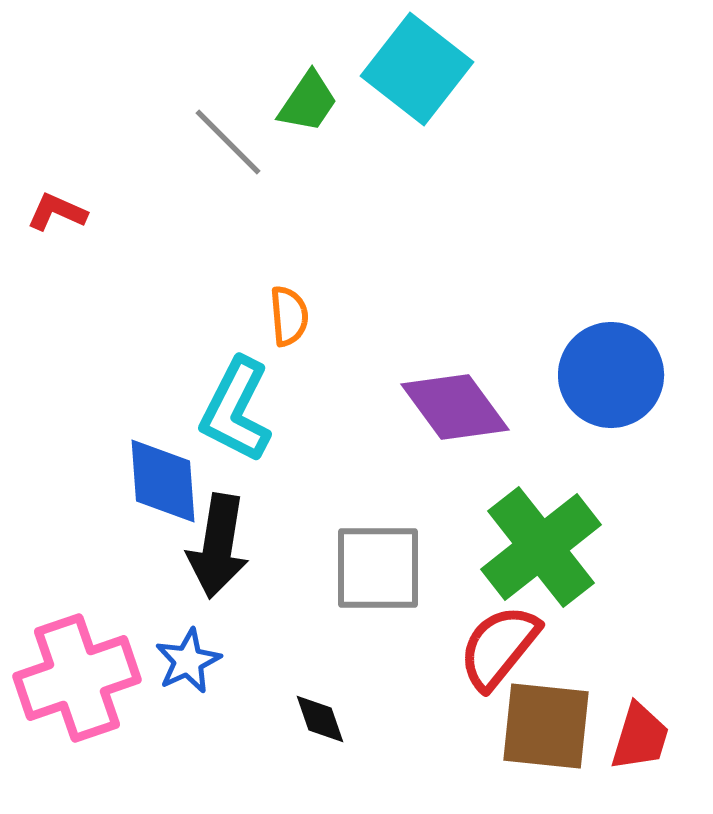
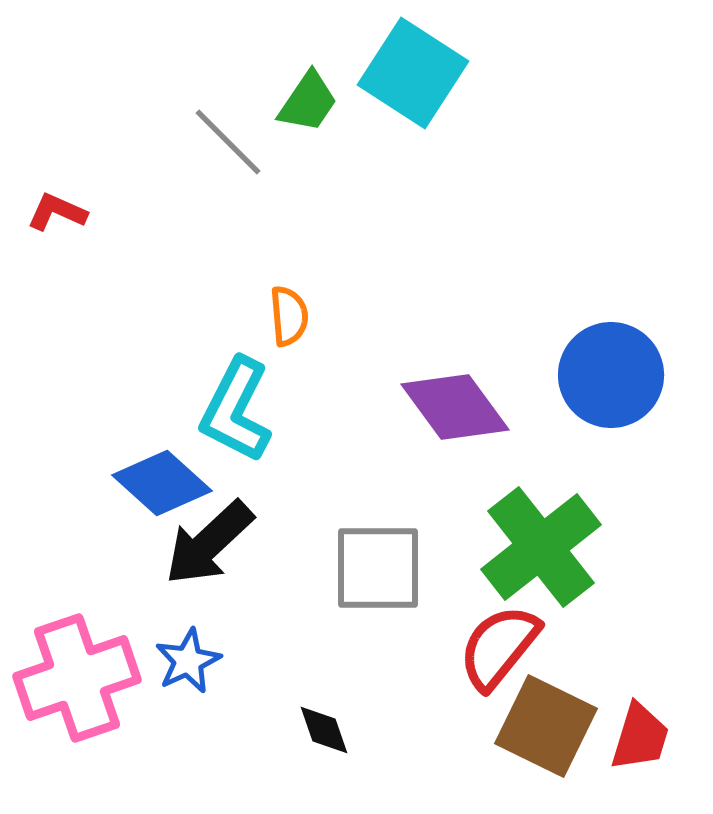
cyan square: moved 4 px left, 4 px down; rotated 5 degrees counterclockwise
blue diamond: moved 1 px left, 2 px down; rotated 44 degrees counterclockwise
black arrow: moved 9 px left, 3 px up; rotated 38 degrees clockwise
black diamond: moved 4 px right, 11 px down
brown square: rotated 20 degrees clockwise
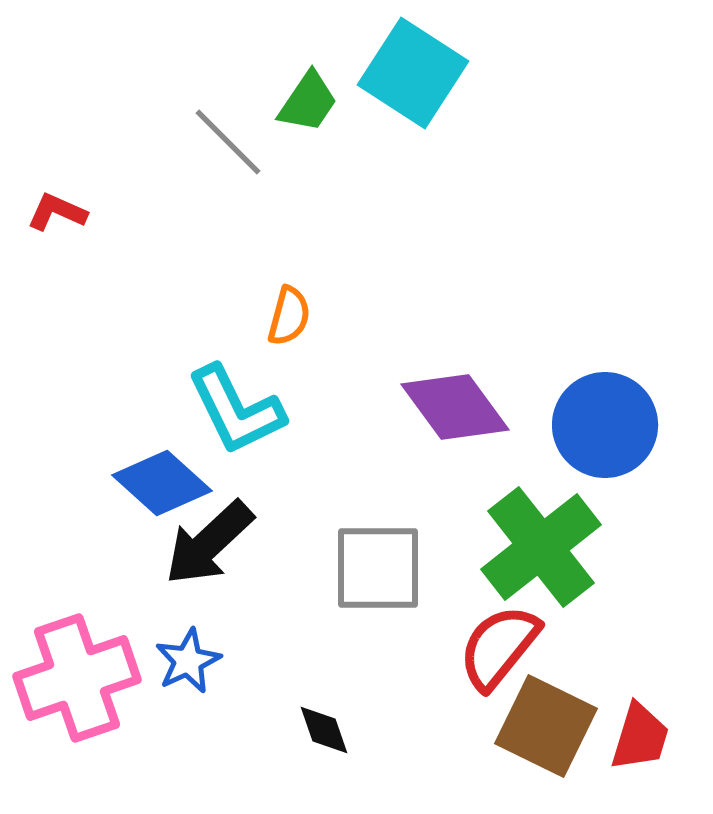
orange semicircle: rotated 20 degrees clockwise
blue circle: moved 6 px left, 50 px down
cyan L-shape: rotated 53 degrees counterclockwise
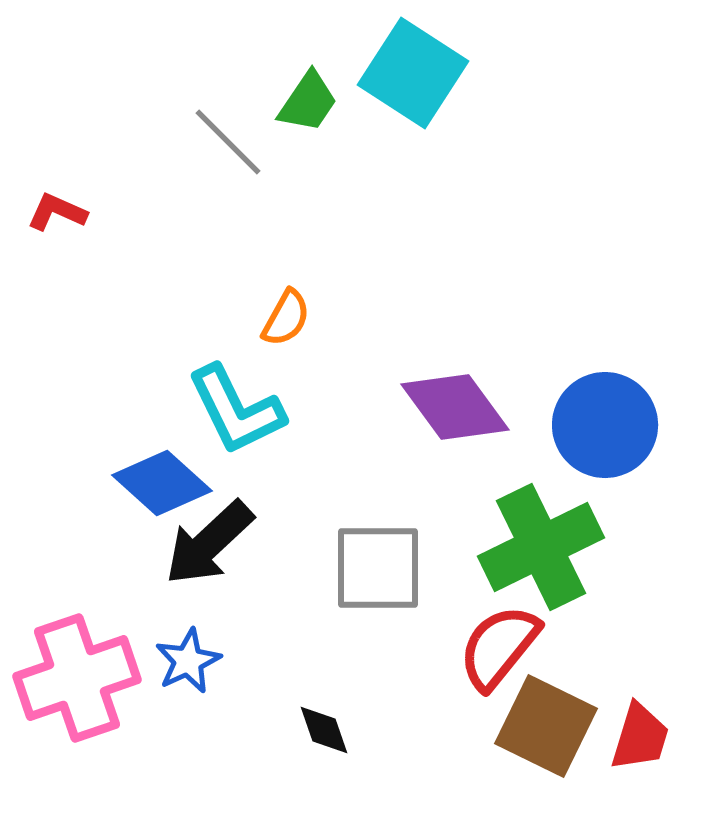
orange semicircle: moved 3 px left, 2 px down; rotated 14 degrees clockwise
green cross: rotated 12 degrees clockwise
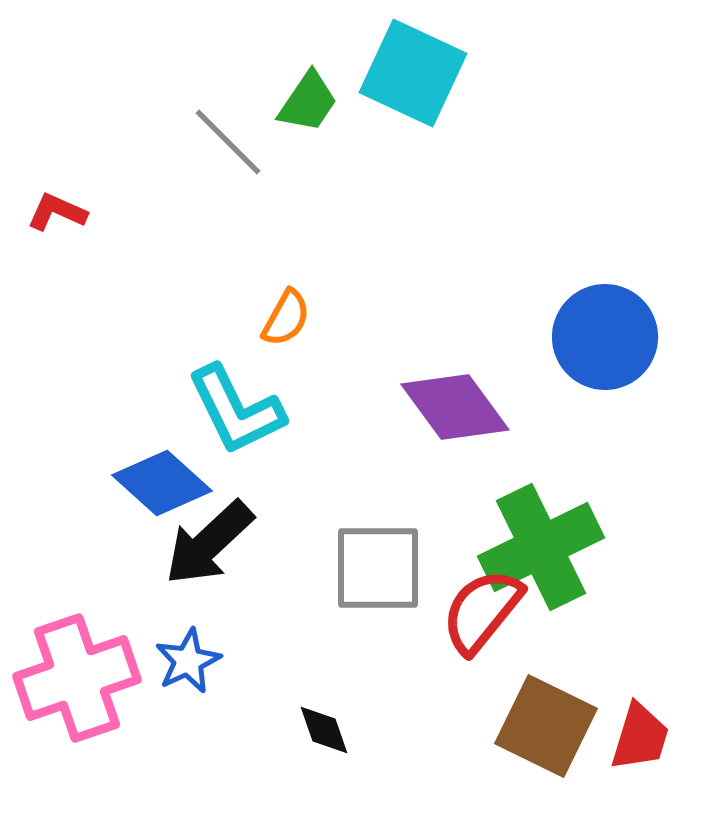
cyan square: rotated 8 degrees counterclockwise
blue circle: moved 88 px up
red semicircle: moved 17 px left, 36 px up
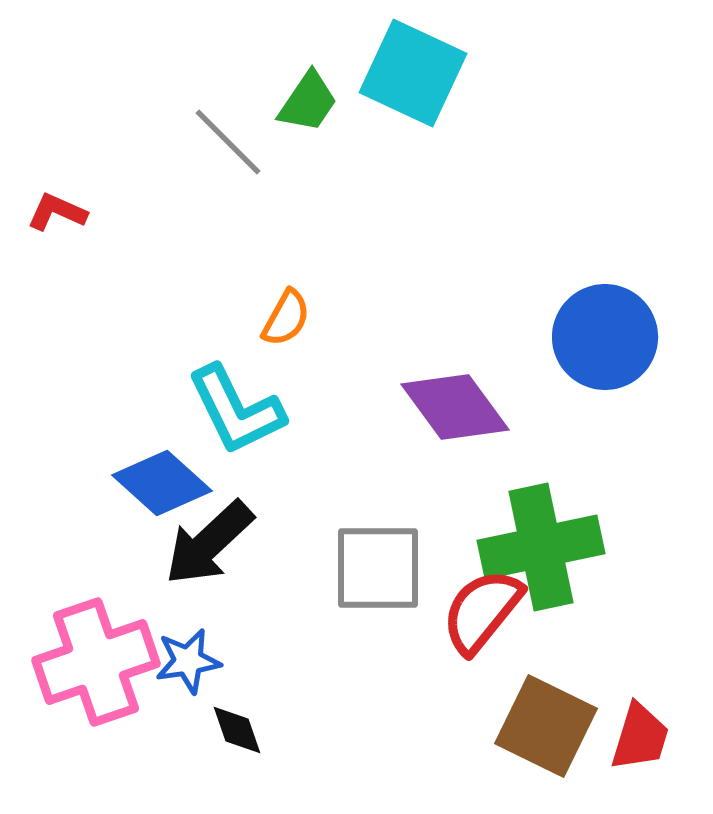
green cross: rotated 14 degrees clockwise
blue star: rotated 16 degrees clockwise
pink cross: moved 19 px right, 16 px up
black diamond: moved 87 px left
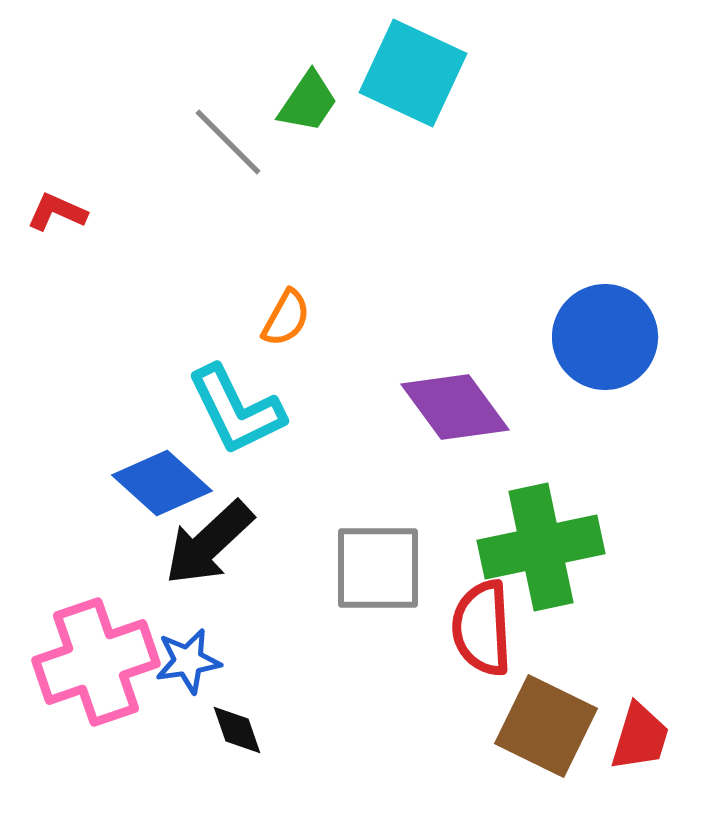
red semicircle: moved 17 px down; rotated 42 degrees counterclockwise
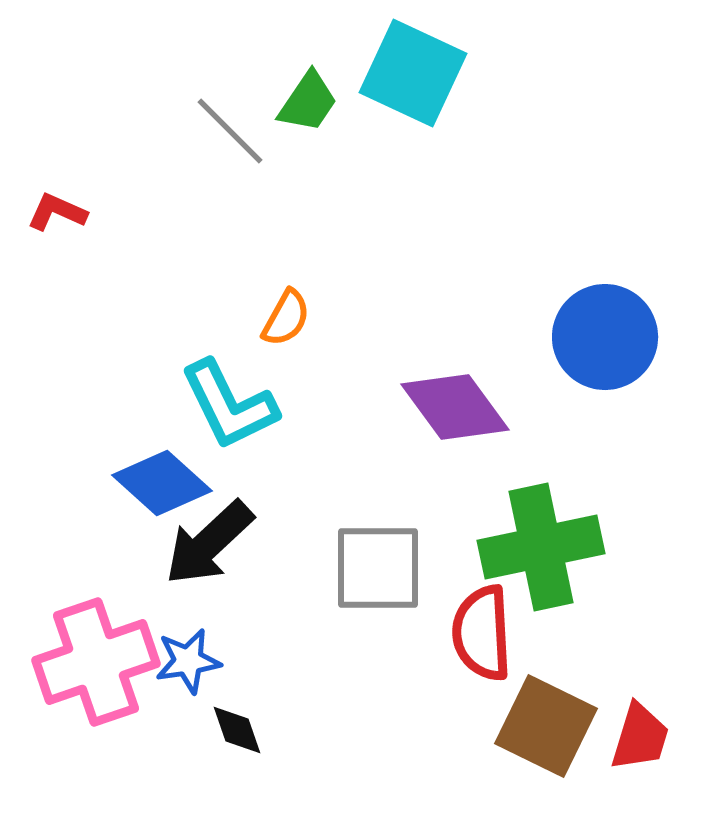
gray line: moved 2 px right, 11 px up
cyan L-shape: moved 7 px left, 5 px up
red semicircle: moved 5 px down
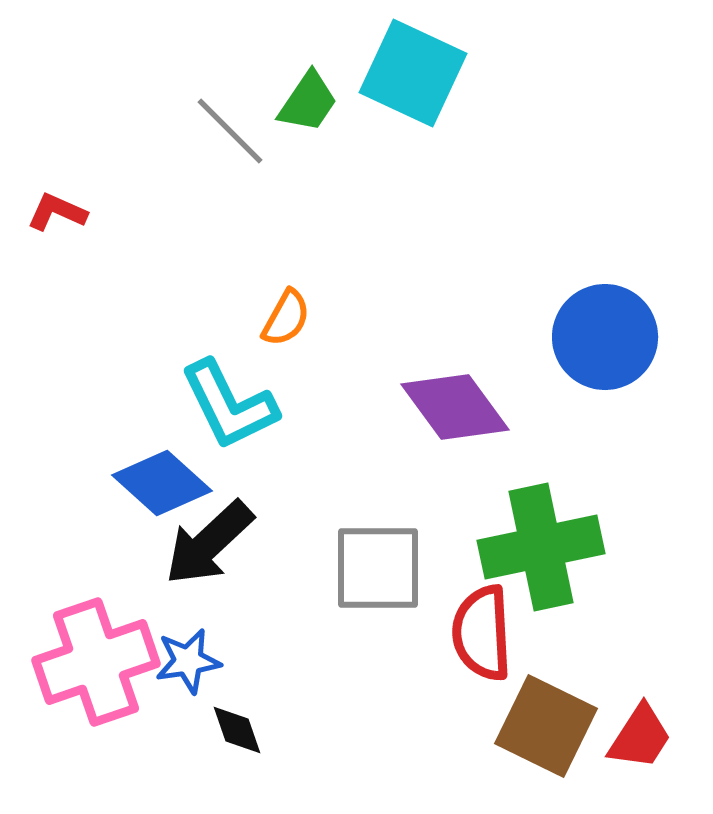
red trapezoid: rotated 16 degrees clockwise
